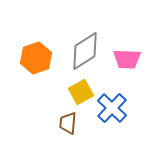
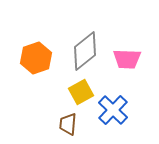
gray diamond: rotated 6 degrees counterclockwise
blue cross: moved 1 px right, 2 px down
brown trapezoid: moved 1 px down
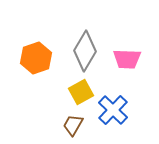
gray diamond: rotated 21 degrees counterclockwise
brown trapezoid: moved 5 px right, 1 px down; rotated 25 degrees clockwise
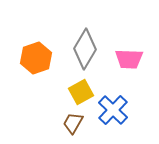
gray diamond: moved 2 px up
pink trapezoid: moved 2 px right
brown trapezoid: moved 2 px up
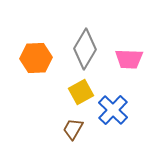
orange hexagon: rotated 16 degrees clockwise
brown trapezoid: moved 6 px down
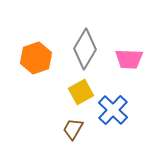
orange hexagon: rotated 16 degrees counterclockwise
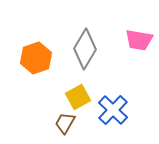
pink trapezoid: moved 10 px right, 19 px up; rotated 8 degrees clockwise
yellow square: moved 3 px left, 5 px down
brown trapezoid: moved 8 px left, 6 px up
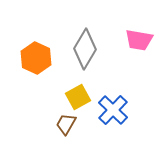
orange hexagon: rotated 16 degrees counterclockwise
brown trapezoid: moved 1 px right, 1 px down
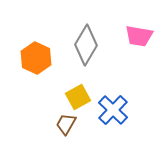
pink trapezoid: moved 4 px up
gray diamond: moved 1 px right, 4 px up
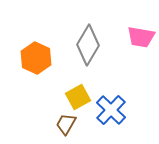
pink trapezoid: moved 2 px right, 1 px down
gray diamond: moved 2 px right
blue cross: moved 2 px left
